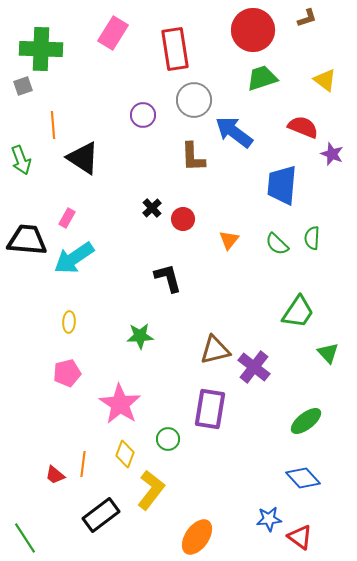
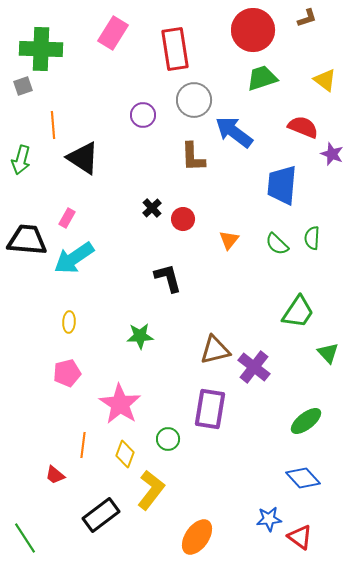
green arrow at (21, 160): rotated 36 degrees clockwise
orange line at (83, 464): moved 19 px up
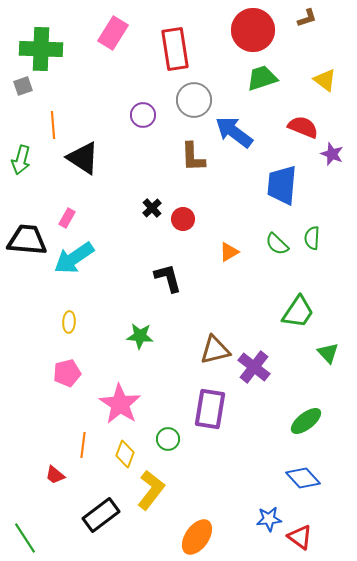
orange triangle at (229, 240): moved 12 px down; rotated 20 degrees clockwise
green star at (140, 336): rotated 8 degrees clockwise
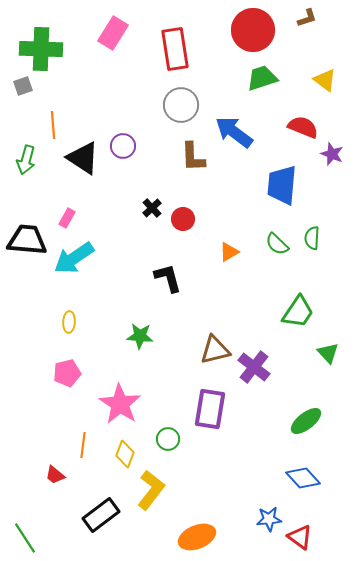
gray circle at (194, 100): moved 13 px left, 5 px down
purple circle at (143, 115): moved 20 px left, 31 px down
green arrow at (21, 160): moved 5 px right
orange ellipse at (197, 537): rotated 33 degrees clockwise
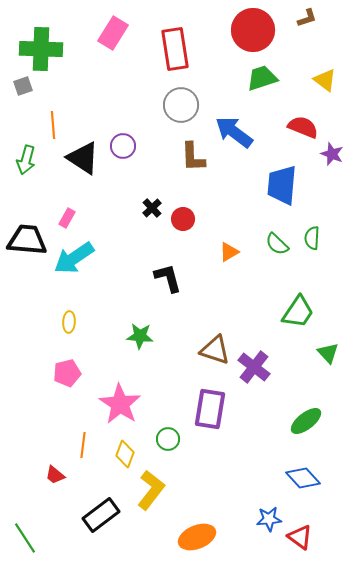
brown triangle at (215, 350): rotated 32 degrees clockwise
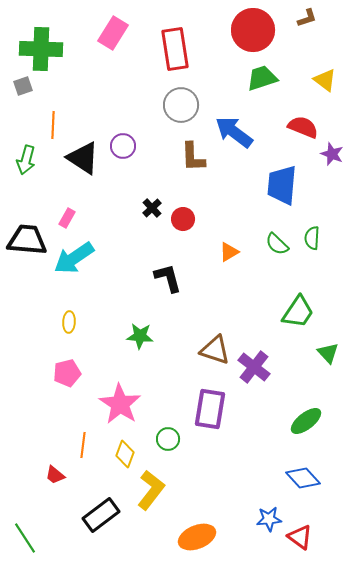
orange line at (53, 125): rotated 8 degrees clockwise
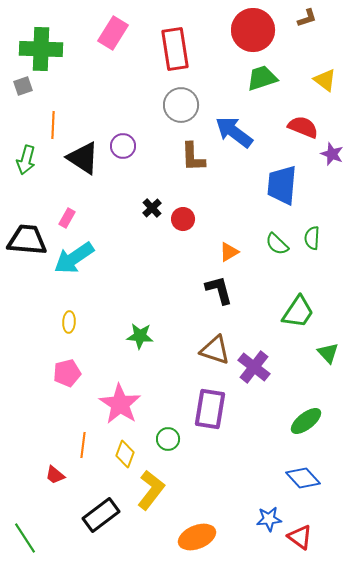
black L-shape at (168, 278): moved 51 px right, 12 px down
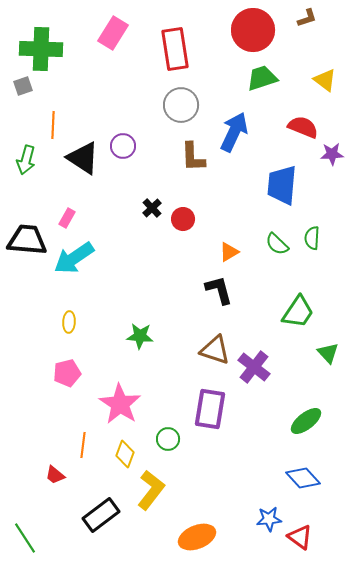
blue arrow at (234, 132): rotated 78 degrees clockwise
purple star at (332, 154): rotated 25 degrees counterclockwise
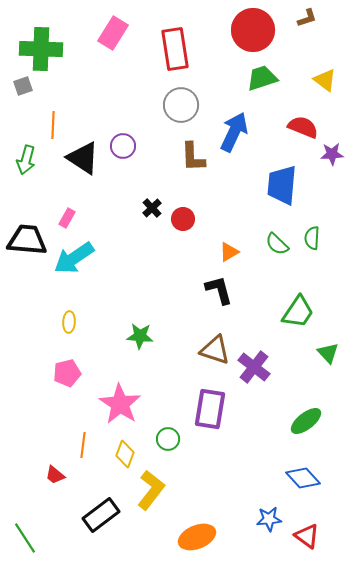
red triangle at (300, 537): moved 7 px right, 1 px up
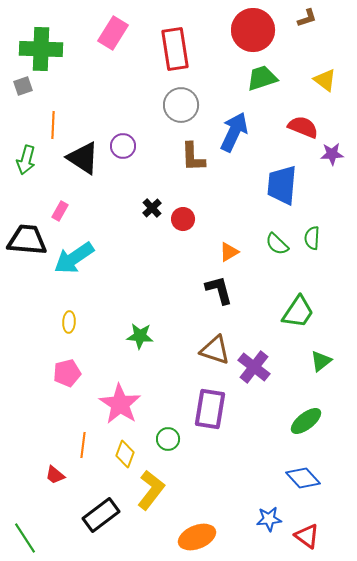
pink rectangle at (67, 218): moved 7 px left, 7 px up
green triangle at (328, 353): moved 7 px left, 8 px down; rotated 35 degrees clockwise
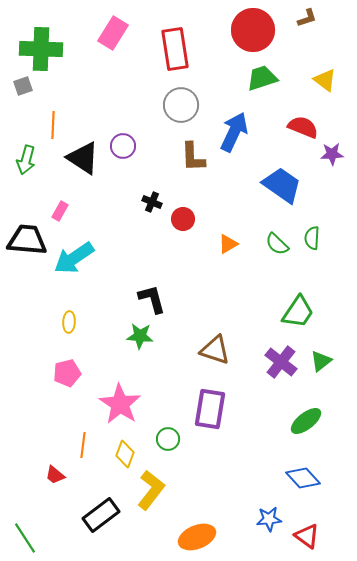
blue trapezoid at (282, 185): rotated 120 degrees clockwise
black cross at (152, 208): moved 6 px up; rotated 24 degrees counterclockwise
orange triangle at (229, 252): moved 1 px left, 8 px up
black L-shape at (219, 290): moved 67 px left, 9 px down
purple cross at (254, 367): moved 27 px right, 5 px up
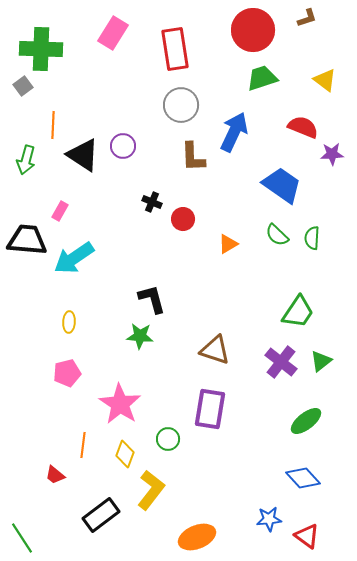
gray square at (23, 86): rotated 18 degrees counterclockwise
black triangle at (83, 158): moved 3 px up
green semicircle at (277, 244): moved 9 px up
green line at (25, 538): moved 3 px left
